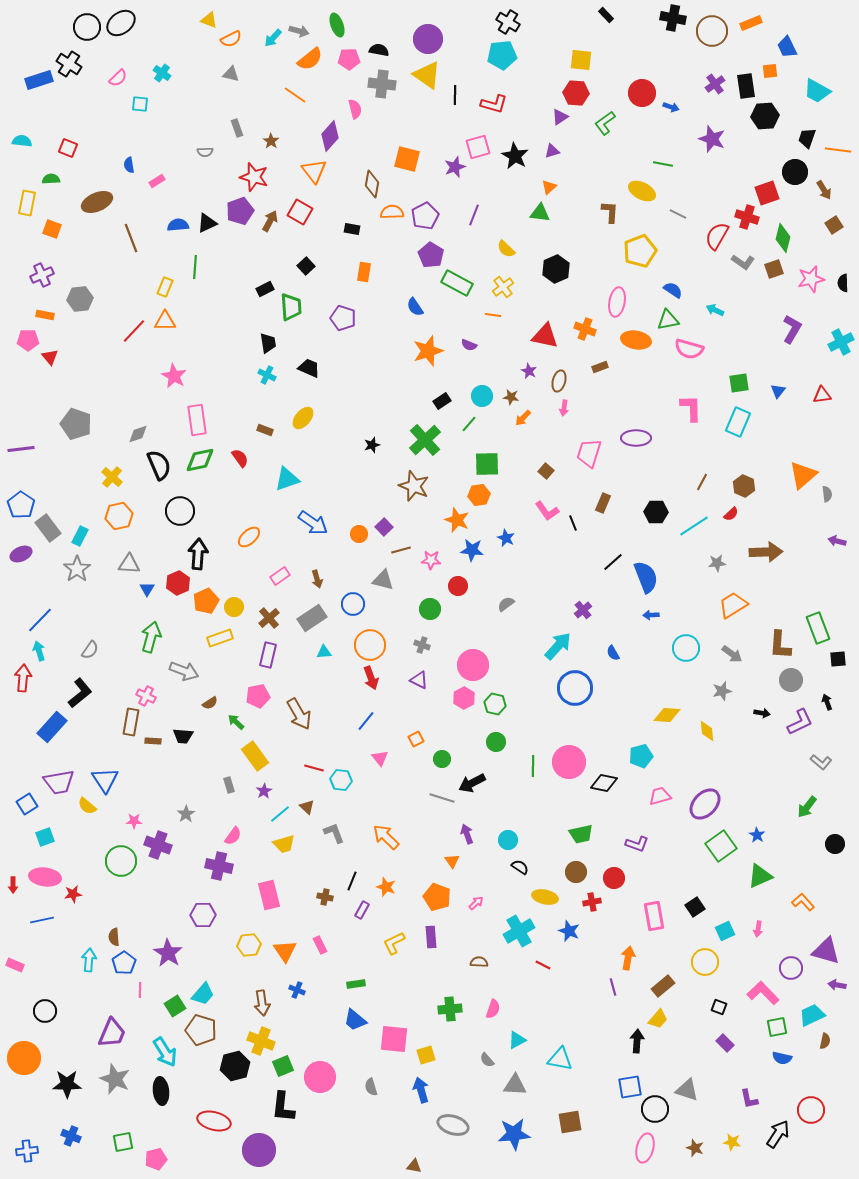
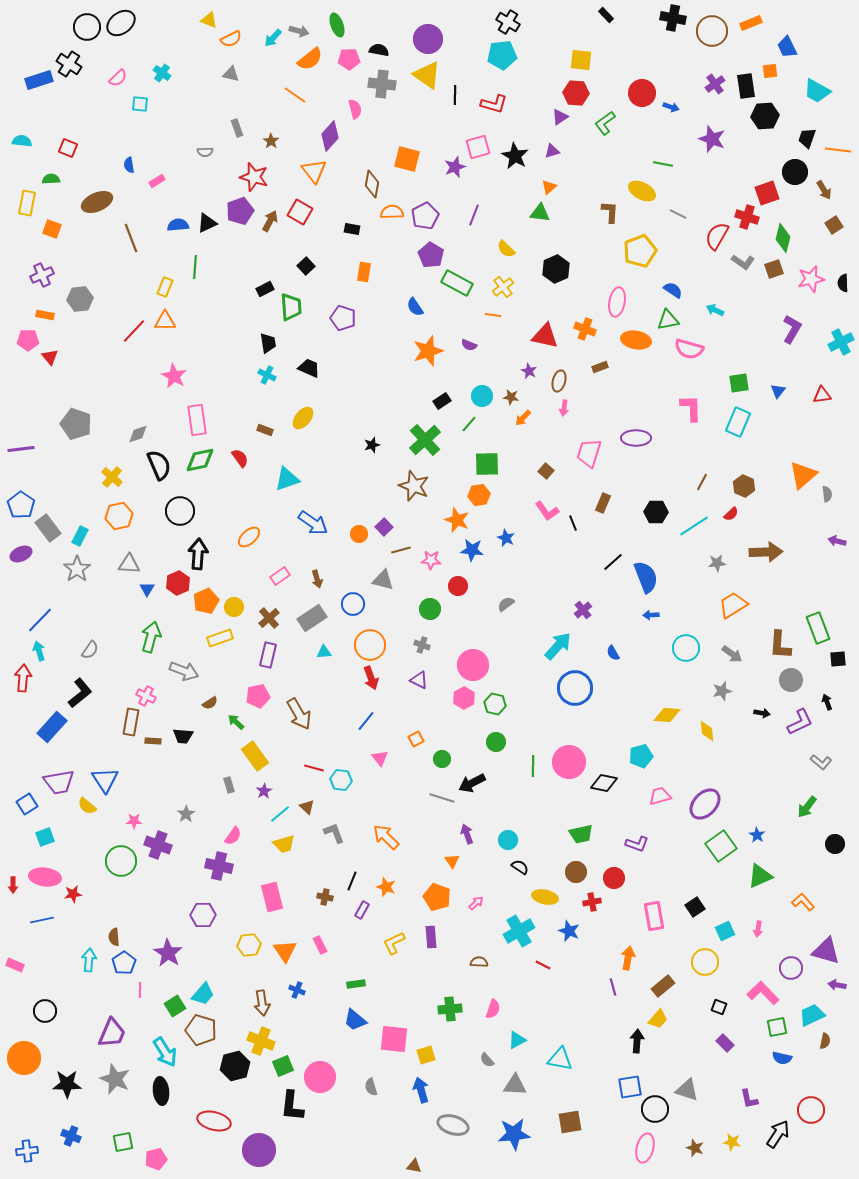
pink rectangle at (269, 895): moved 3 px right, 2 px down
black L-shape at (283, 1107): moved 9 px right, 1 px up
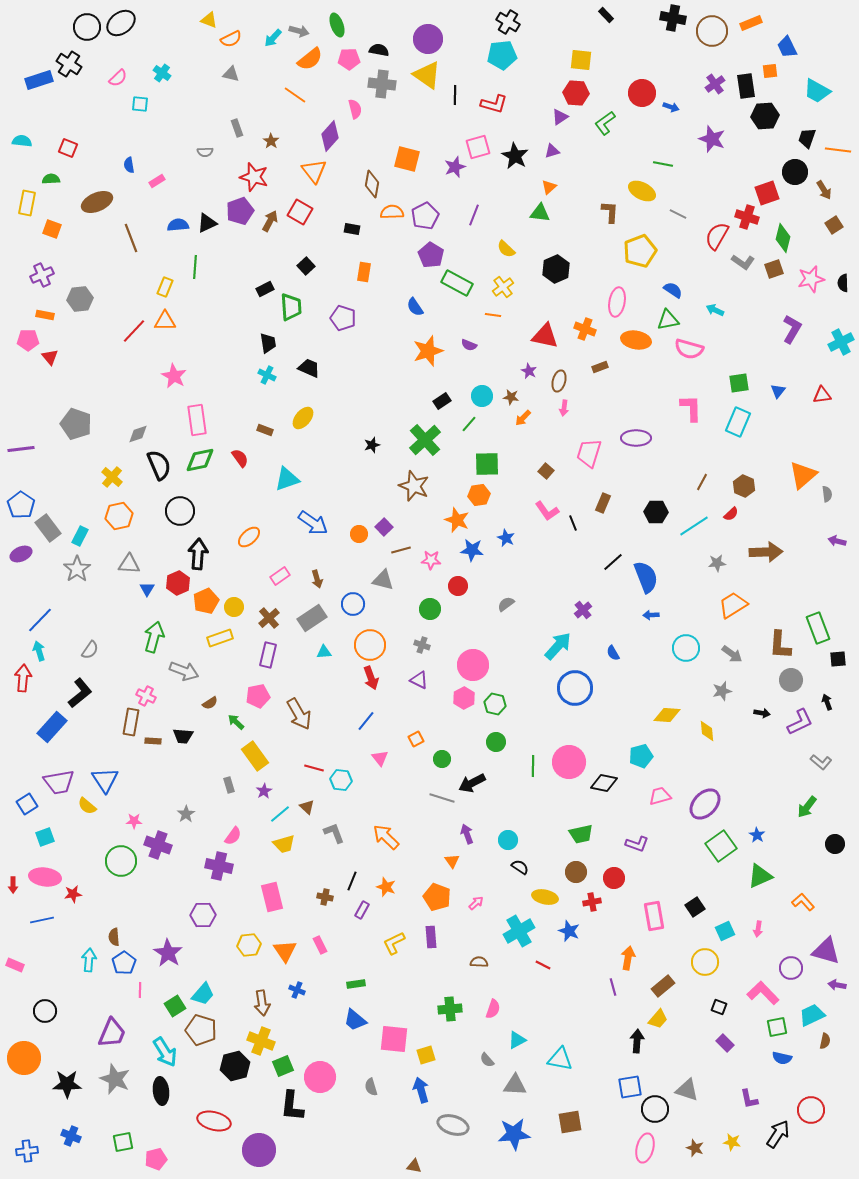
green arrow at (151, 637): moved 3 px right
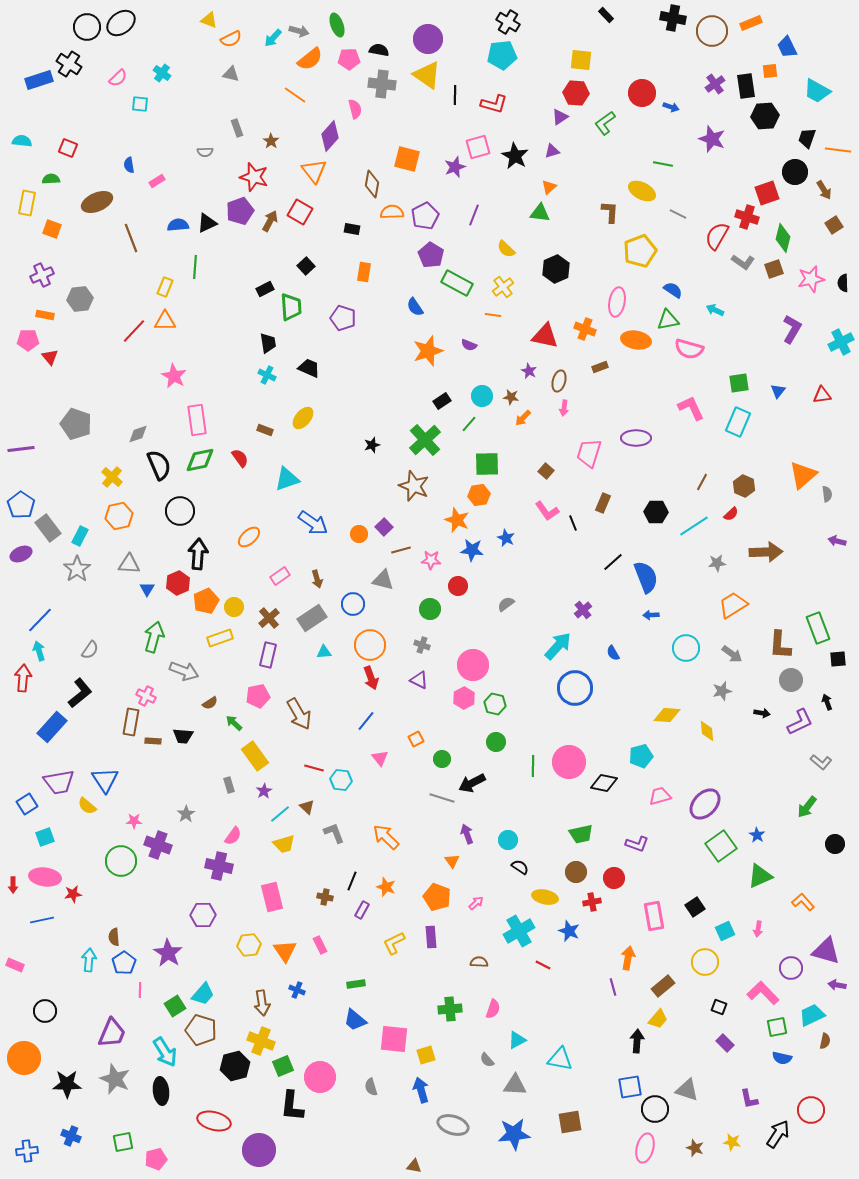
pink L-shape at (691, 408): rotated 24 degrees counterclockwise
green arrow at (236, 722): moved 2 px left, 1 px down
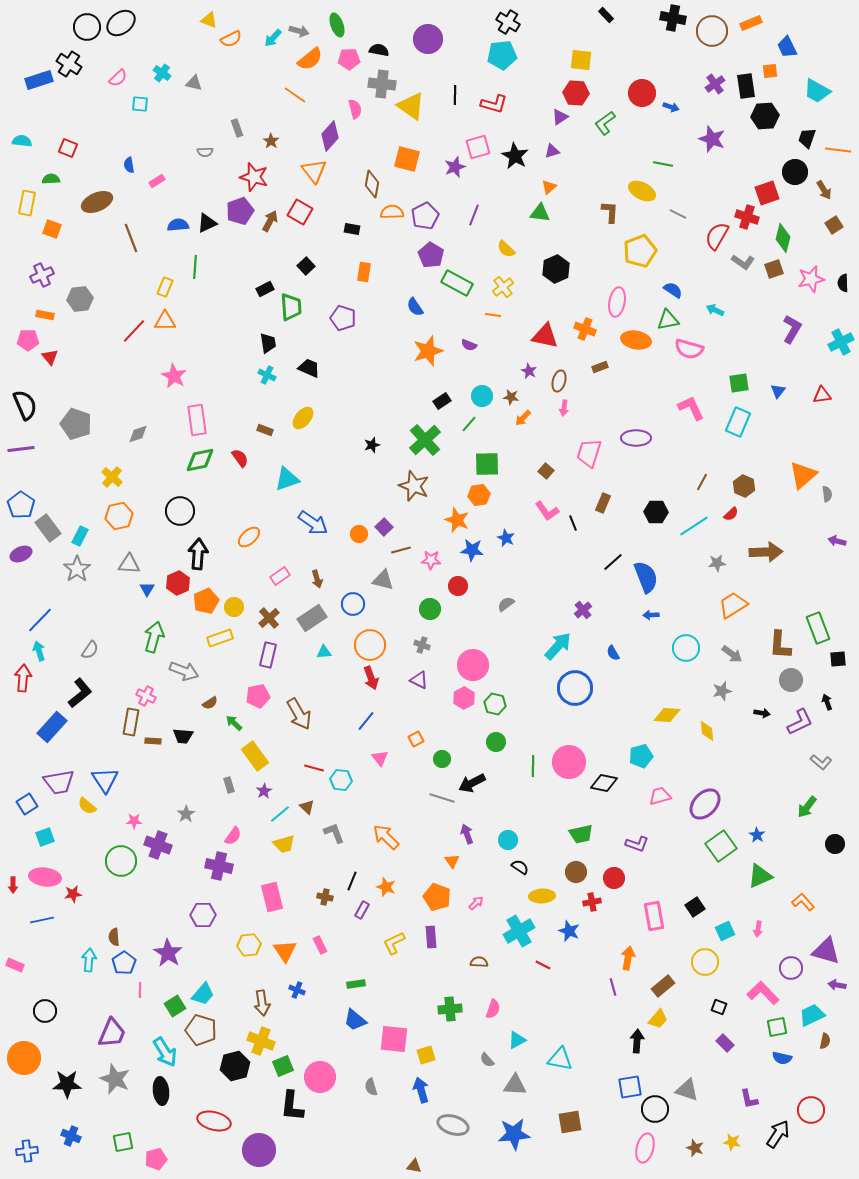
gray triangle at (231, 74): moved 37 px left, 9 px down
yellow triangle at (427, 75): moved 16 px left, 31 px down
black semicircle at (159, 465): moved 134 px left, 60 px up
yellow ellipse at (545, 897): moved 3 px left, 1 px up; rotated 15 degrees counterclockwise
